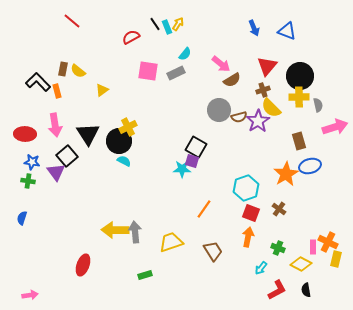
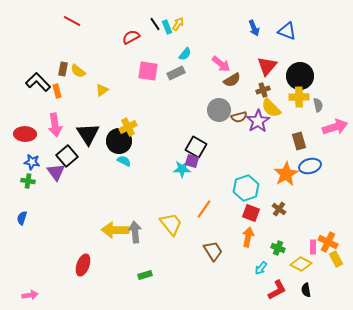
red line at (72, 21): rotated 12 degrees counterclockwise
yellow trapezoid at (171, 242): moved 18 px up; rotated 70 degrees clockwise
yellow rectangle at (336, 259): rotated 42 degrees counterclockwise
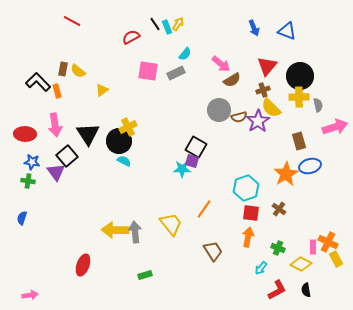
red square at (251, 213): rotated 12 degrees counterclockwise
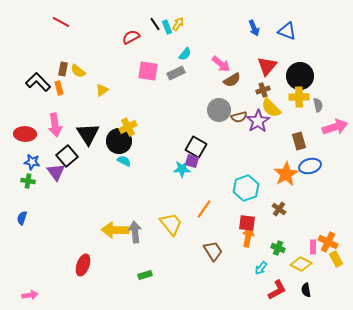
red line at (72, 21): moved 11 px left, 1 px down
orange rectangle at (57, 91): moved 2 px right, 3 px up
red square at (251, 213): moved 4 px left, 10 px down
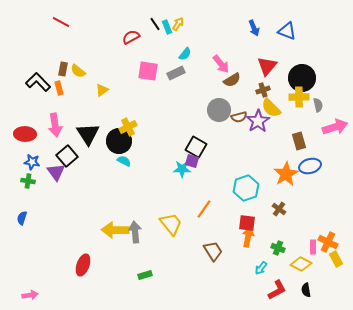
pink arrow at (221, 64): rotated 12 degrees clockwise
black circle at (300, 76): moved 2 px right, 2 px down
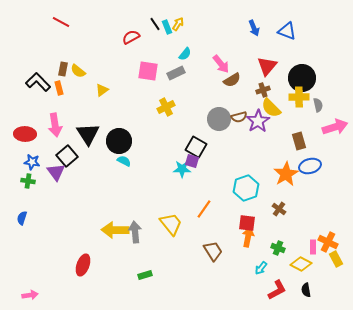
gray circle at (219, 110): moved 9 px down
yellow cross at (128, 127): moved 38 px right, 20 px up
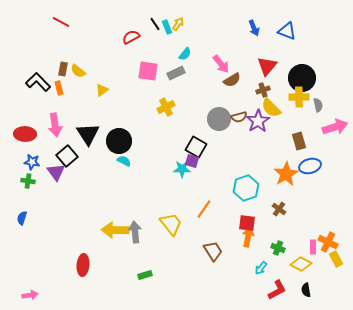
red ellipse at (83, 265): rotated 15 degrees counterclockwise
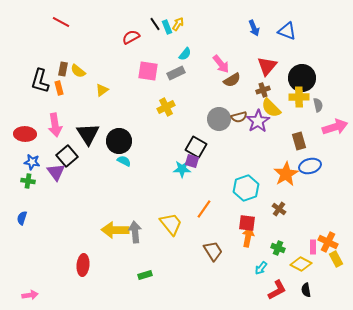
black L-shape at (38, 82): moved 2 px right, 1 px up; rotated 120 degrees counterclockwise
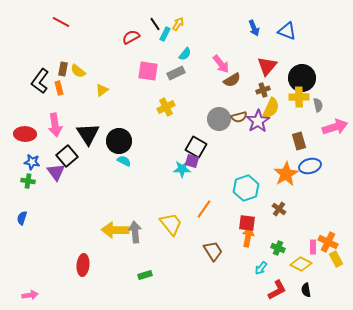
cyan rectangle at (167, 27): moved 2 px left, 7 px down; rotated 48 degrees clockwise
black L-shape at (40, 81): rotated 20 degrees clockwise
yellow semicircle at (271, 108): rotated 110 degrees counterclockwise
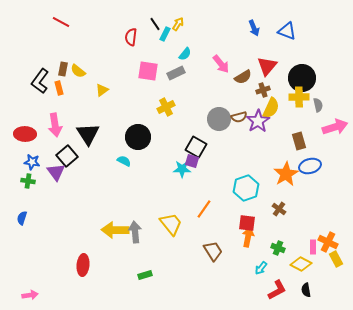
red semicircle at (131, 37): rotated 54 degrees counterclockwise
brown semicircle at (232, 80): moved 11 px right, 3 px up
black circle at (119, 141): moved 19 px right, 4 px up
